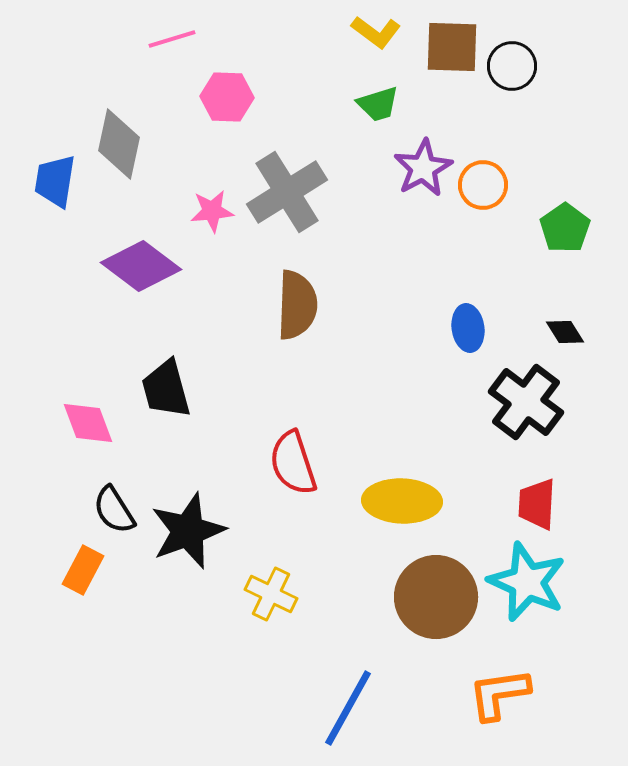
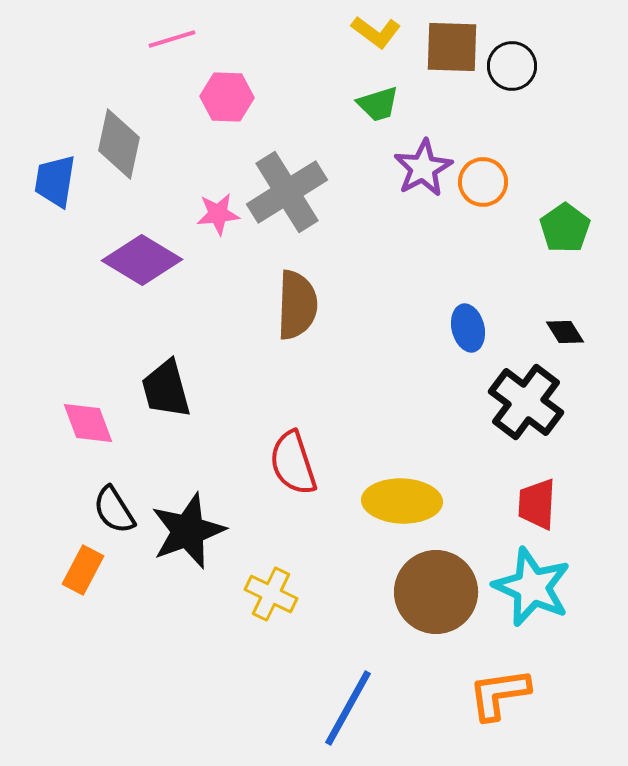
orange circle: moved 3 px up
pink star: moved 6 px right, 3 px down
purple diamond: moved 1 px right, 6 px up; rotated 6 degrees counterclockwise
blue ellipse: rotated 6 degrees counterclockwise
cyan star: moved 5 px right, 5 px down
brown circle: moved 5 px up
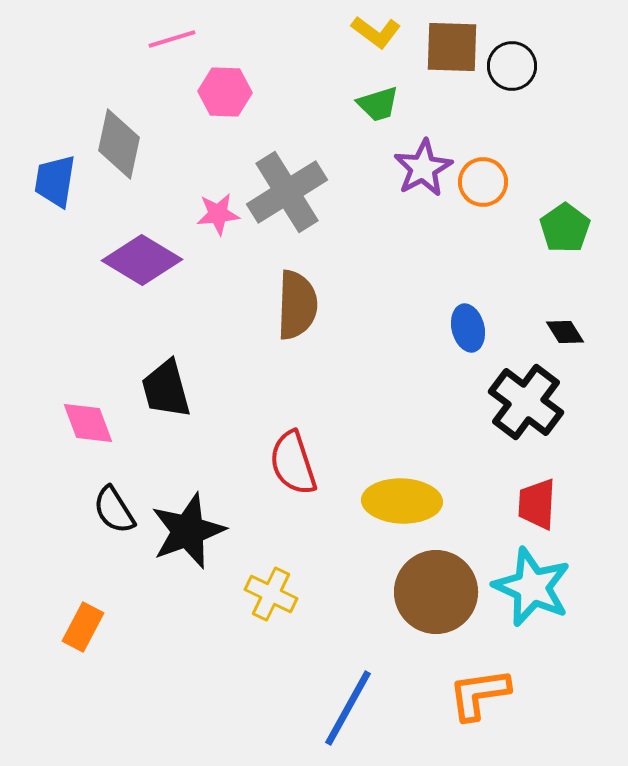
pink hexagon: moved 2 px left, 5 px up
orange rectangle: moved 57 px down
orange L-shape: moved 20 px left
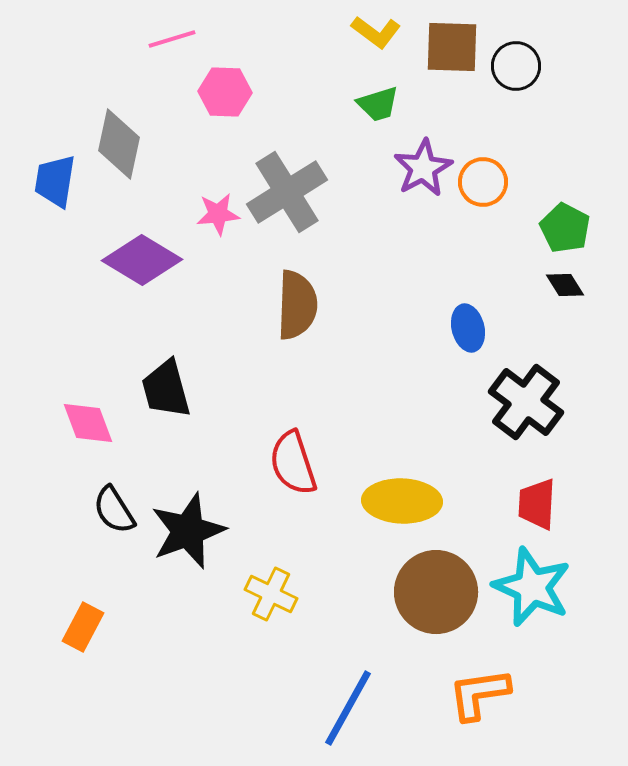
black circle: moved 4 px right
green pentagon: rotated 9 degrees counterclockwise
black diamond: moved 47 px up
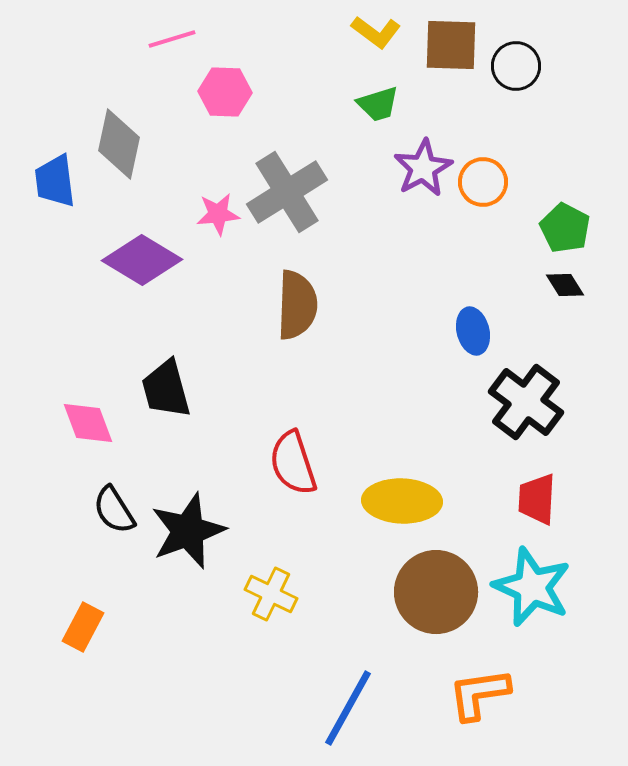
brown square: moved 1 px left, 2 px up
blue trapezoid: rotated 16 degrees counterclockwise
blue ellipse: moved 5 px right, 3 px down
red trapezoid: moved 5 px up
